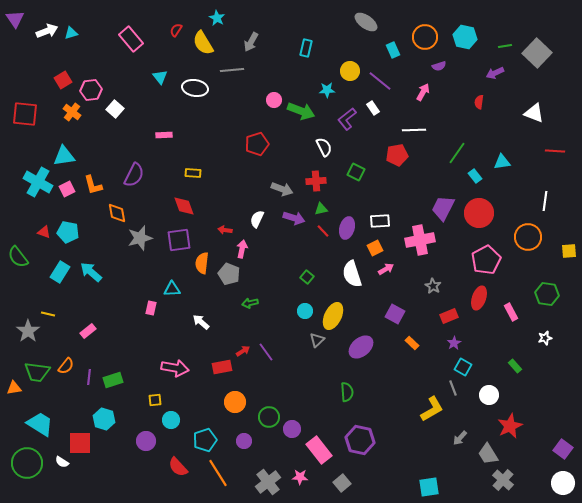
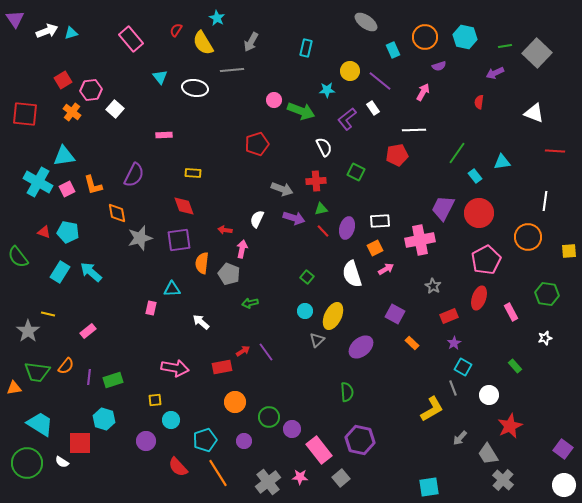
gray square at (342, 483): moved 1 px left, 5 px up
white circle at (563, 483): moved 1 px right, 2 px down
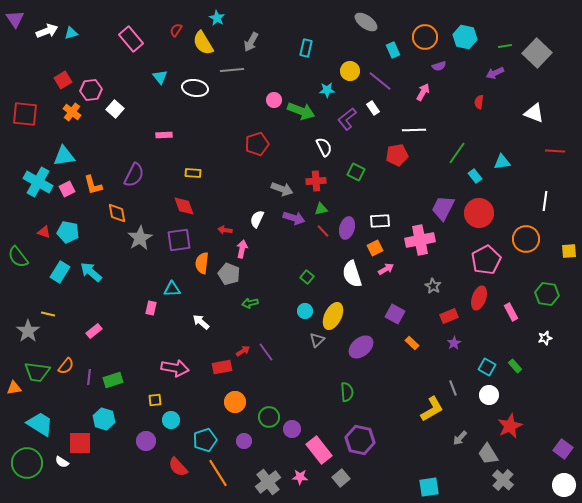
orange circle at (528, 237): moved 2 px left, 2 px down
gray star at (140, 238): rotated 15 degrees counterclockwise
pink rectangle at (88, 331): moved 6 px right
cyan square at (463, 367): moved 24 px right
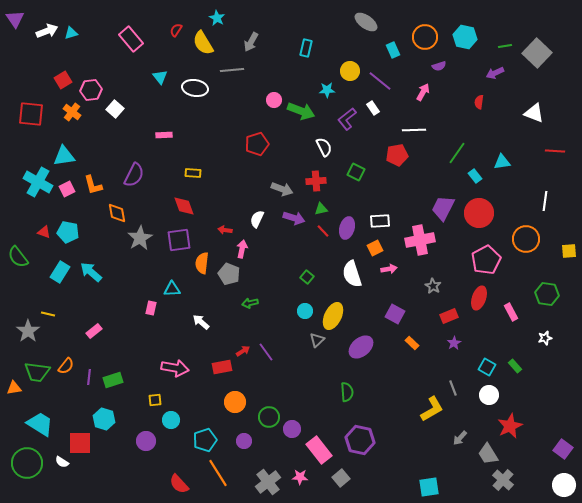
red square at (25, 114): moved 6 px right
pink arrow at (386, 269): moved 3 px right; rotated 21 degrees clockwise
red semicircle at (178, 467): moved 1 px right, 17 px down
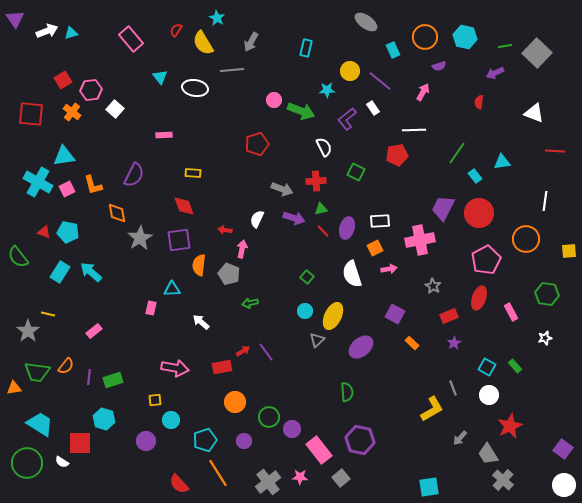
orange semicircle at (202, 263): moved 3 px left, 2 px down
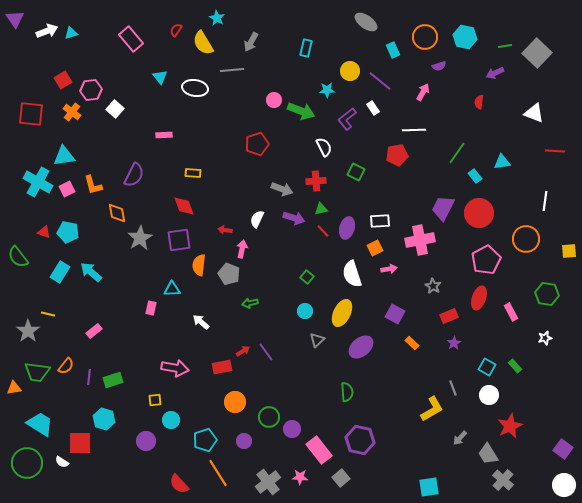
yellow ellipse at (333, 316): moved 9 px right, 3 px up
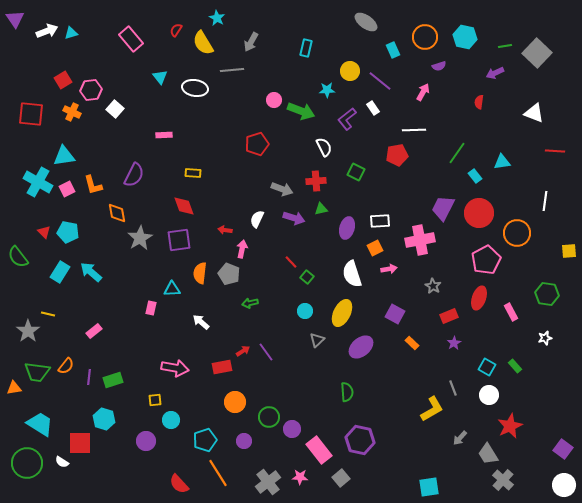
orange cross at (72, 112): rotated 12 degrees counterclockwise
red line at (323, 231): moved 32 px left, 31 px down
red triangle at (44, 232): rotated 24 degrees clockwise
orange circle at (526, 239): moved 9 px left, 6 px up
orange semicircle at (199, 265): moved 1 px right, 8 px down
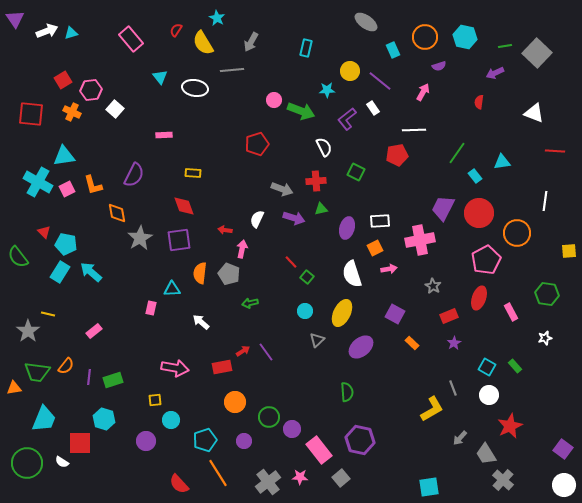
cyan pentagon at (68, 232): moved 2 px left, 12 px down
cyan trapezoid at (40, 424): moved 4 px right, 5 px up; rotated 80 degrees clockwise
gray trapezoid at (488, 454): moved 2 px left
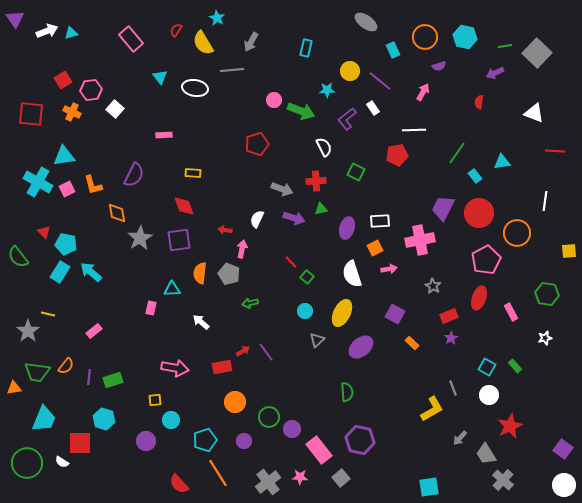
purple star at (454, 343): moved 3 px left, 5 px up
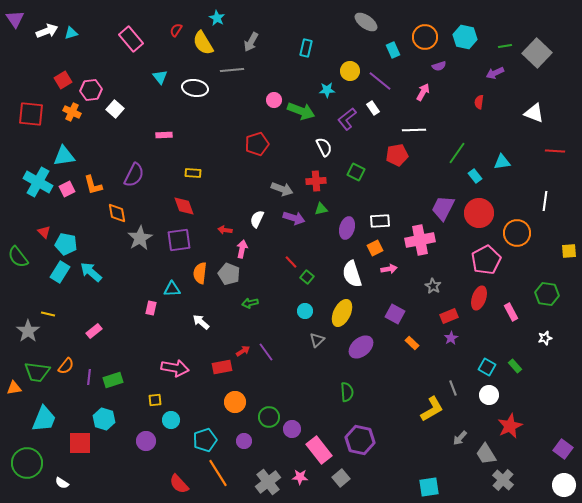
white semicircle at (62, 462): moved 21 px down
